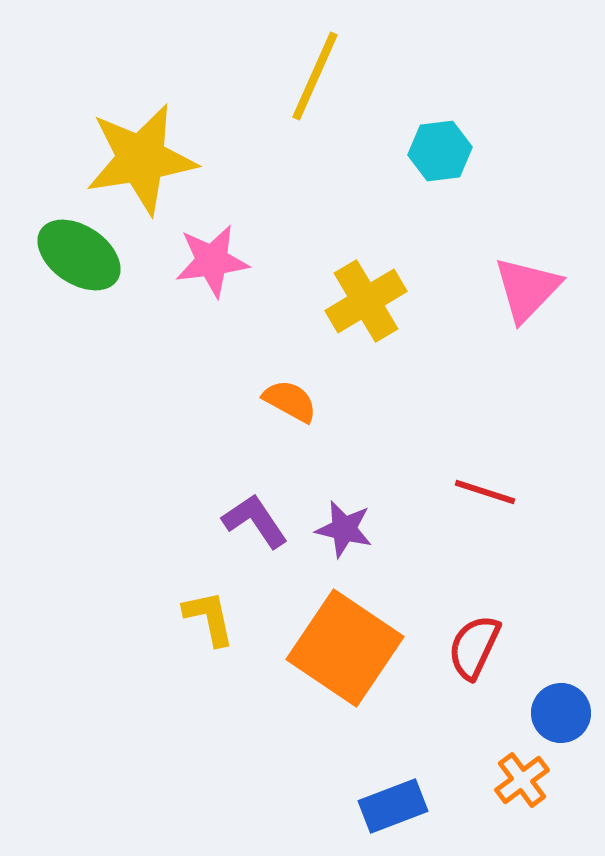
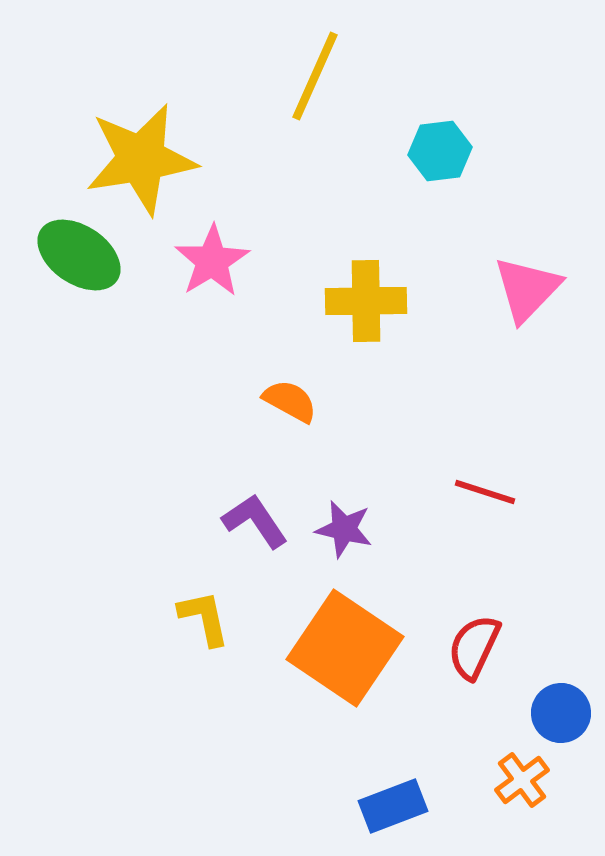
pink star: rotated 24 degrees counterclockwise
yellow cross: rotated 30 degrees clockwise
yellow L-shape: moved 5 px left
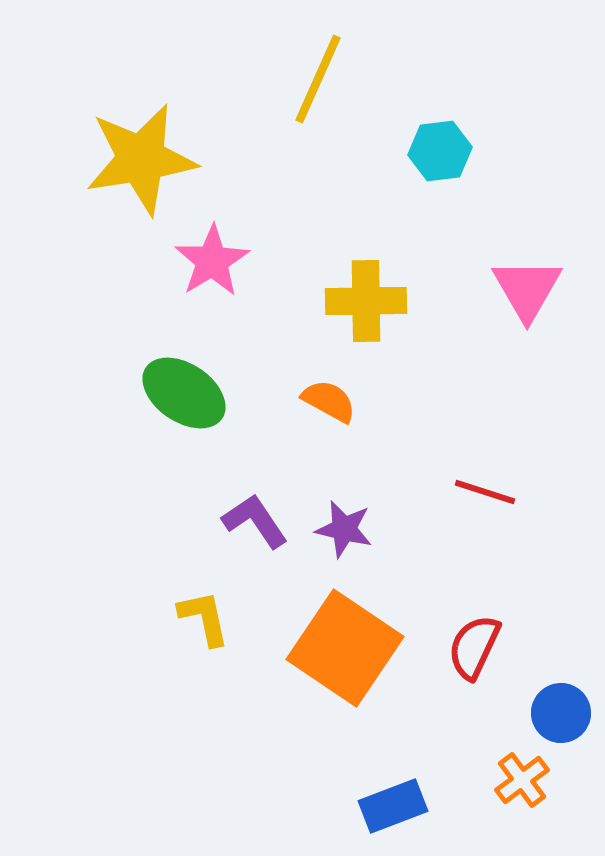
yellow line: moved 3 px right, 3 px down
green ellipse: moved 105 px right, 138 px down
pink triangle: rotated 14 degrees counterclockwise
orange semicircle: moved 39 px right
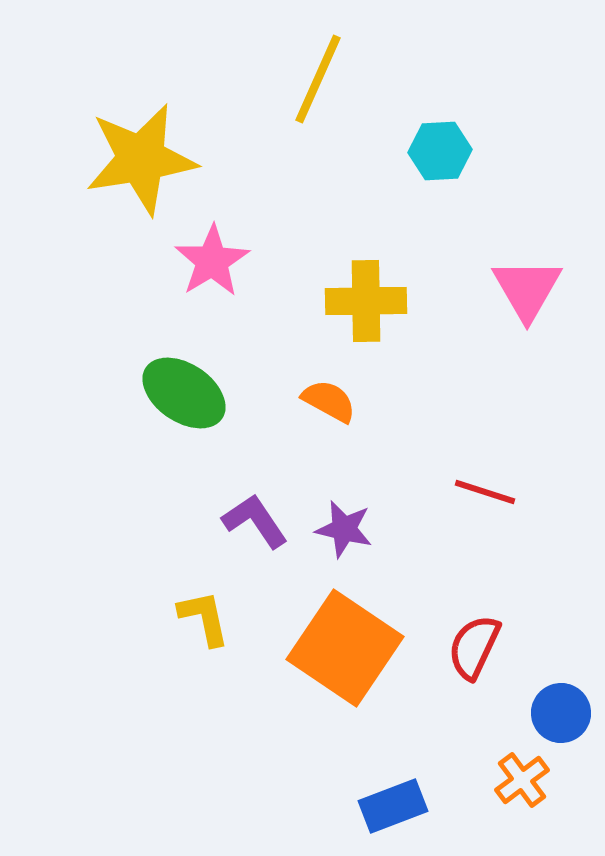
cyan hexagon: rotated 4 degrees clockwise
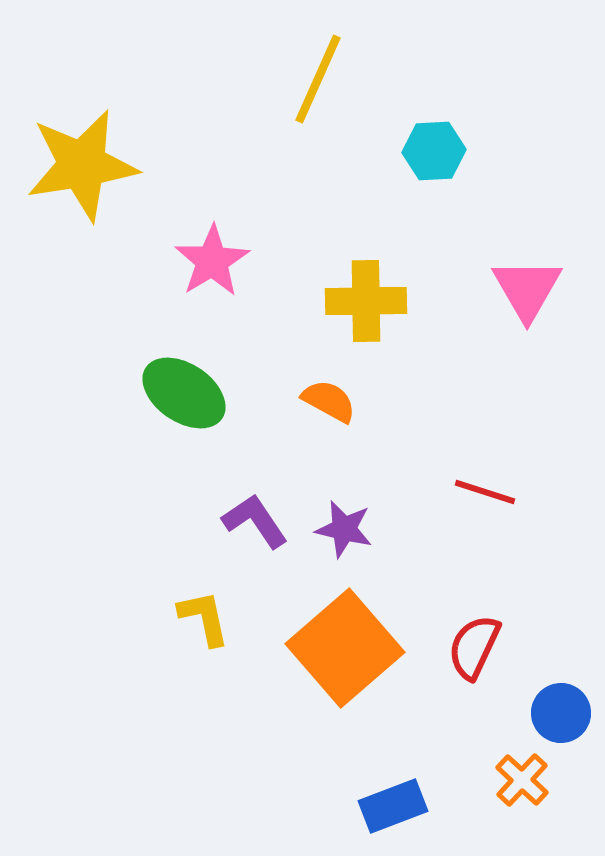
cyan hexagon: moved 6 px left
yellow star: moved 59 px left, 6 px down
orange square: rotated 15 degrees clockwise
orange cross: rotated 10 degrees counterclockwise
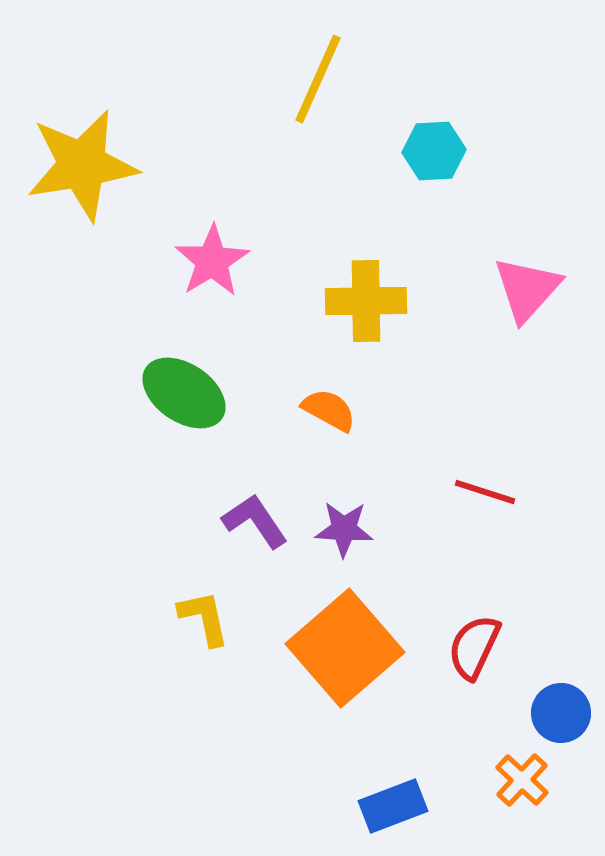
pink triangle: rotated 12 degrees clockwise
orange semicircle: moved 9 px down
purple star: rotated 10 degrees counterclockwise
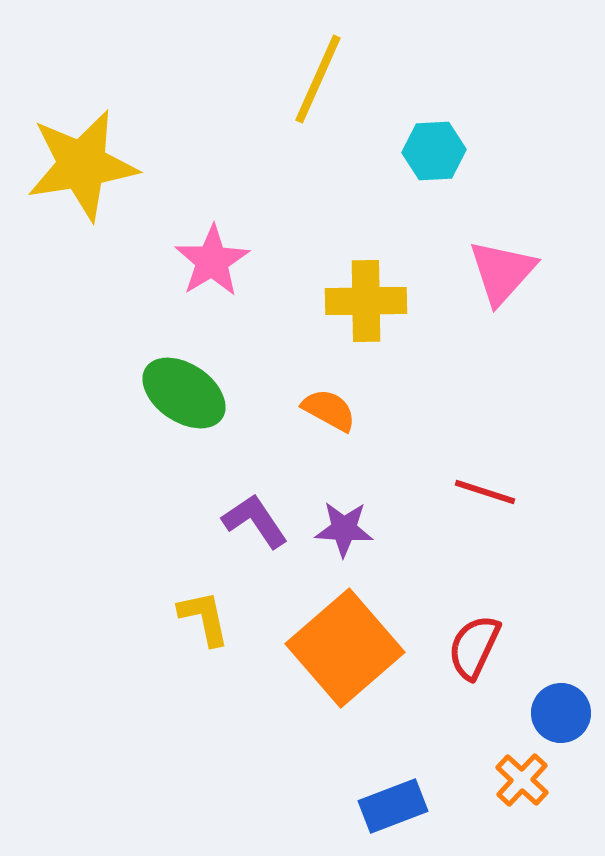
pink triangle: moved 25 px left, 17 px up
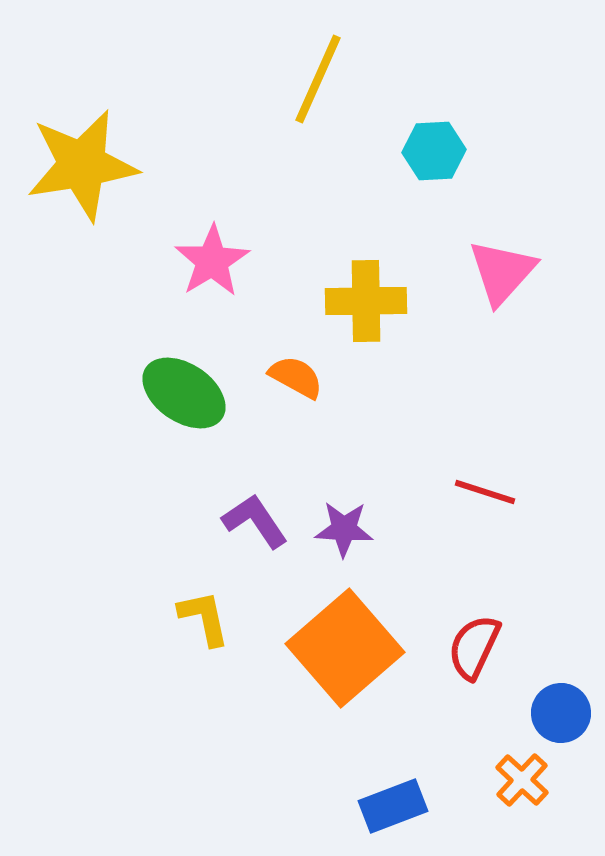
orange semicircle: moved 33 px left, 33 px up
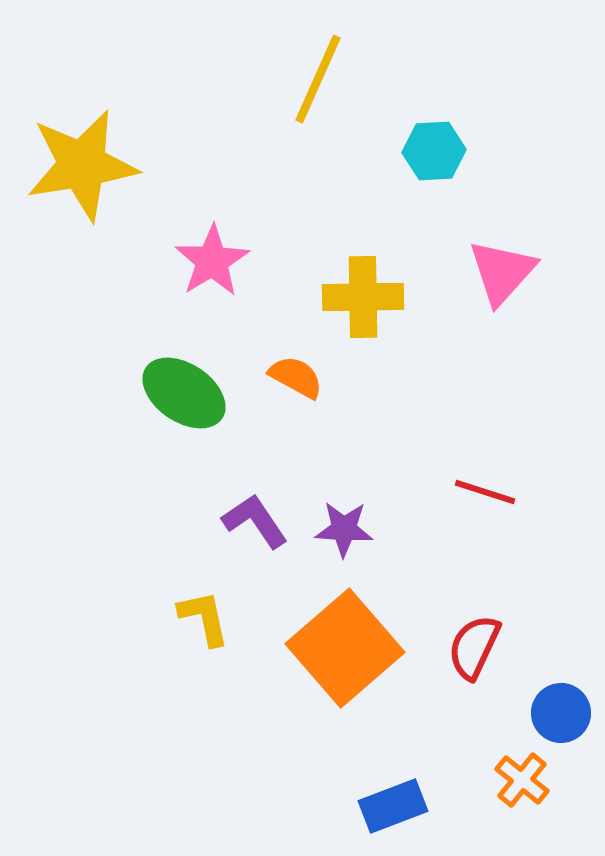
yellow cross: moved 3 px left, 4 px up
orange cross: rotated 4 degrees counterclockwise
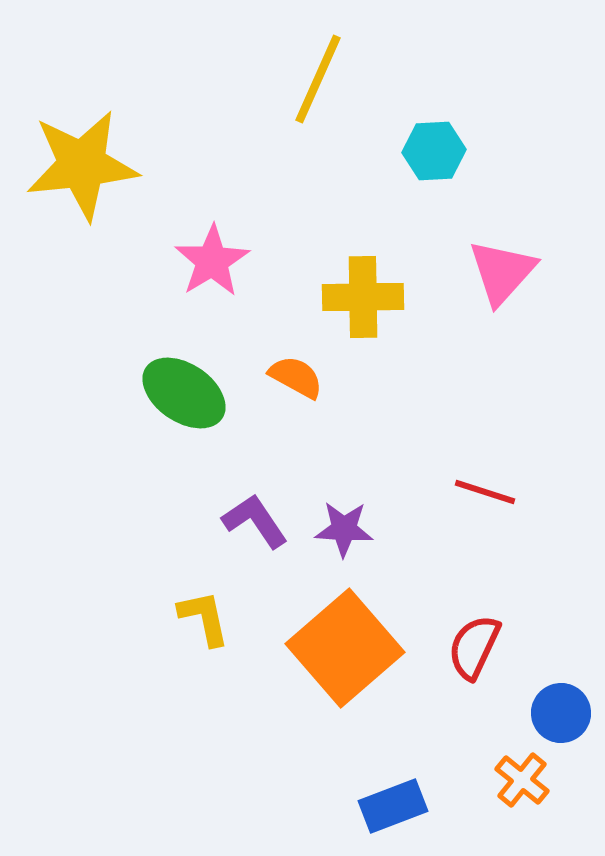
yellow star: rotated 3 degrees clockwise
